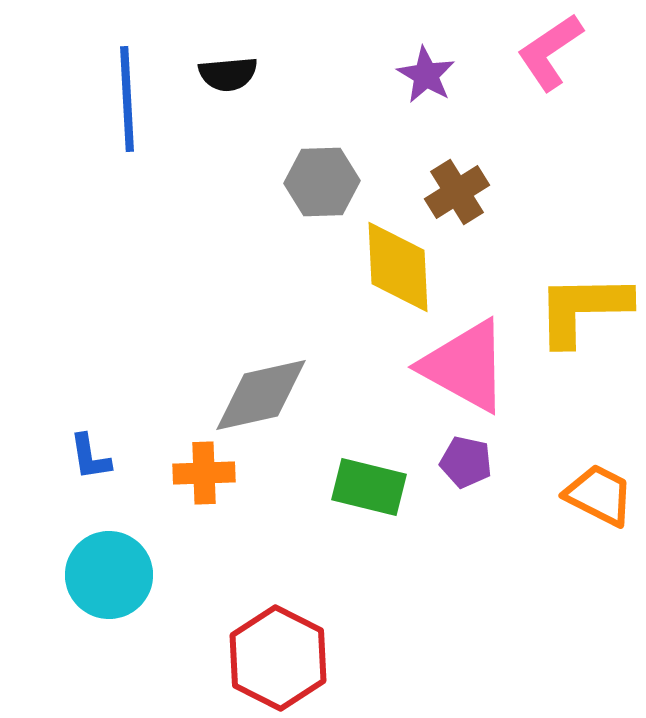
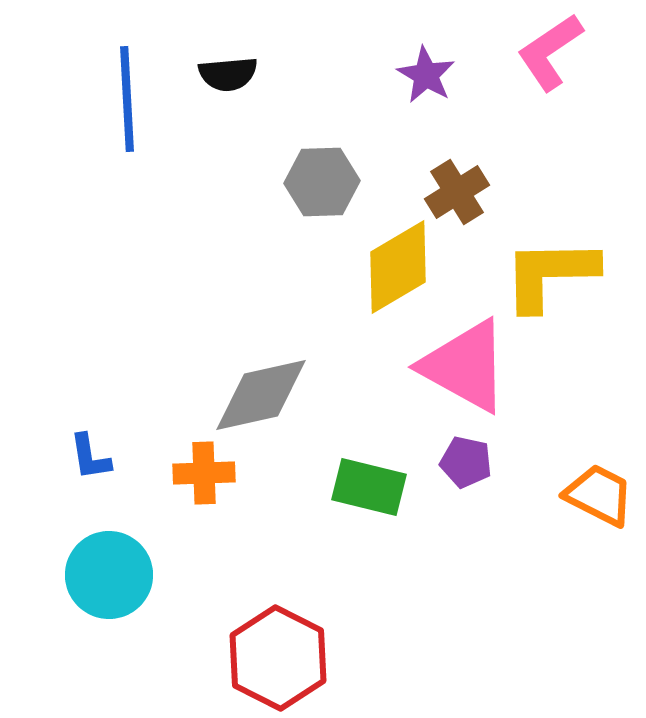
yellow diamond: rotated 62 degrees clockwise
yellow L-shape: moved 33 px left, 35 px up
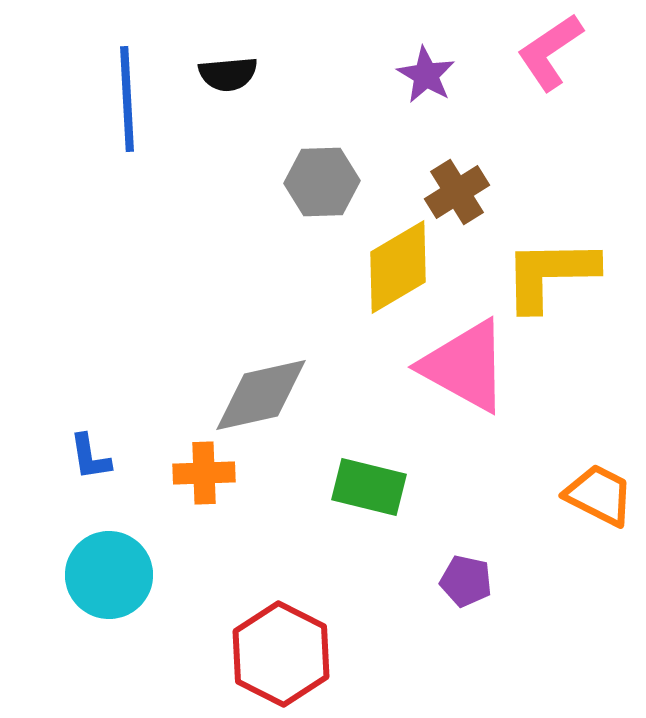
purple pentagon: moved 119 px down
red hexagon: moved 3 px right, 4 px up
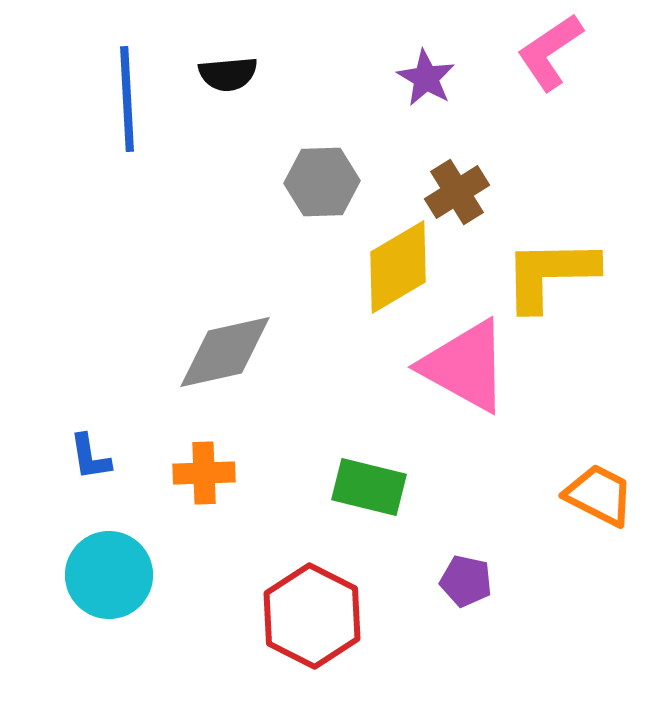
purple star: moved 3 px down
gray diamond: moved 36 px left, 43 px up
red hexagon: moved 31 px right, 38 px up
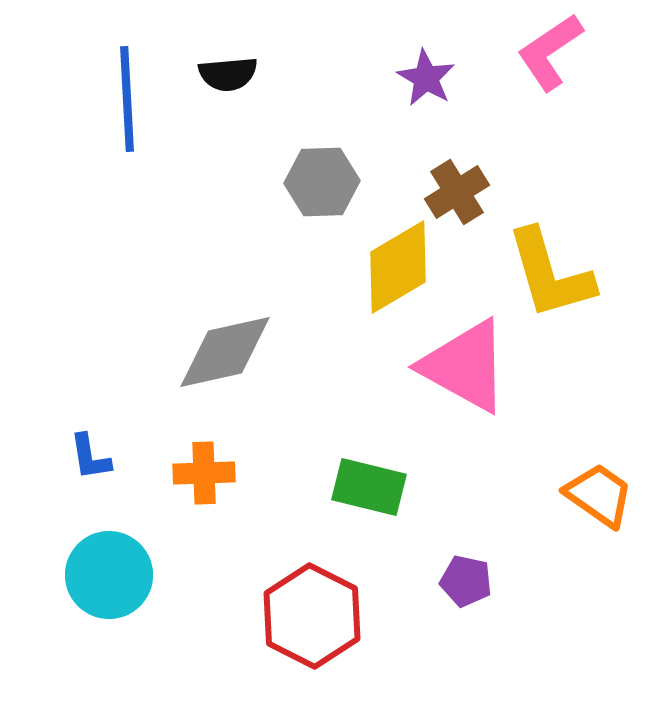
yellow L-shape: rotated 105 degrees counterclockwise
orange trapezoid: rotated 8 degrees clockwise
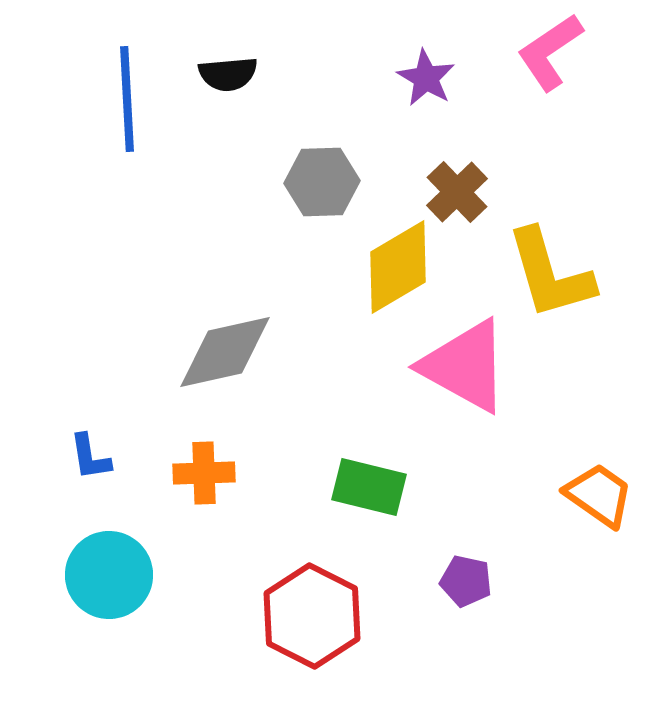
brown cross: rotated 12 degrees counterclockwise
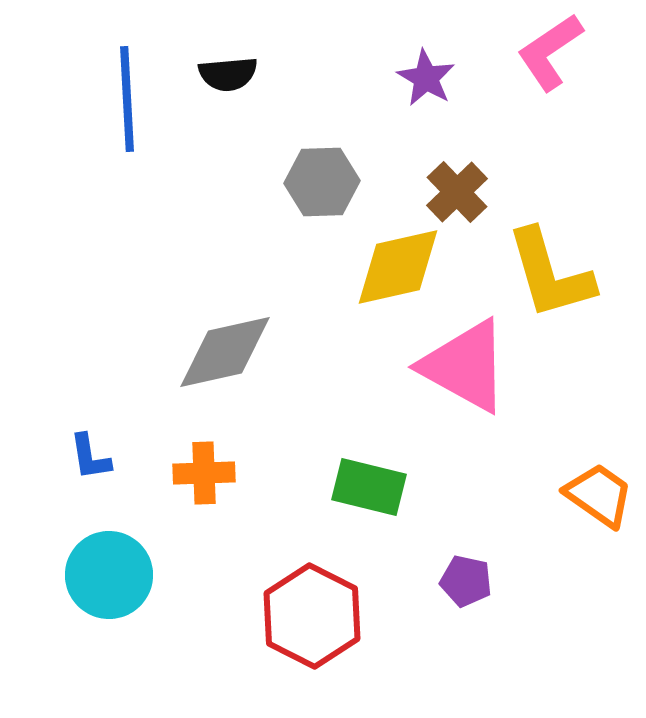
yellow diamond: rotated 18 degrees clockwise
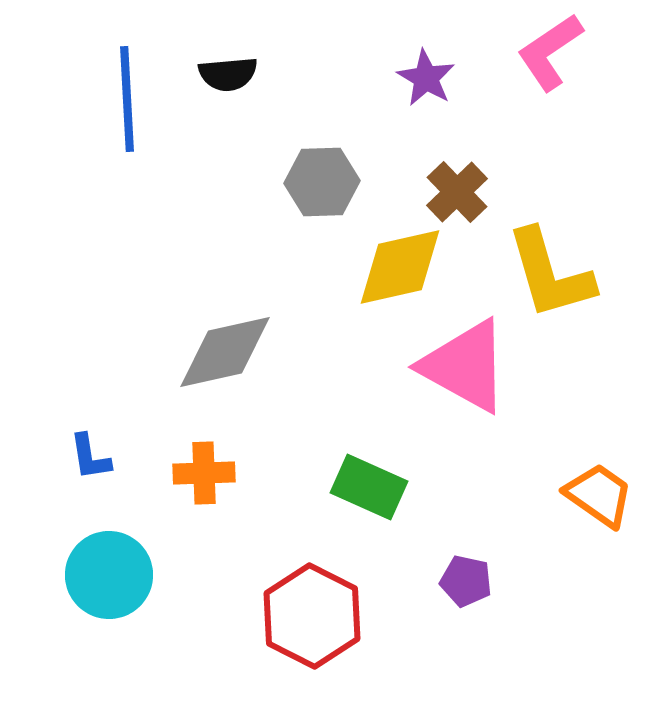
yellow diamond: moved 2 px right
green rectangle: rotated 10 degrees clockwise
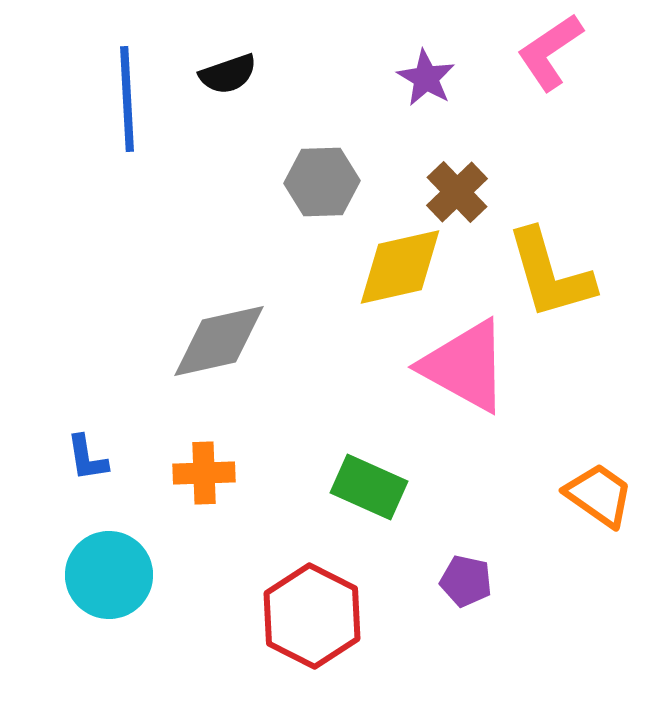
black semicircle: rotated 14 degrees counterclockwise
gray diamond: moved 6 px left, 11 px up
blue L-shape: moved 3 px left, 1 px down
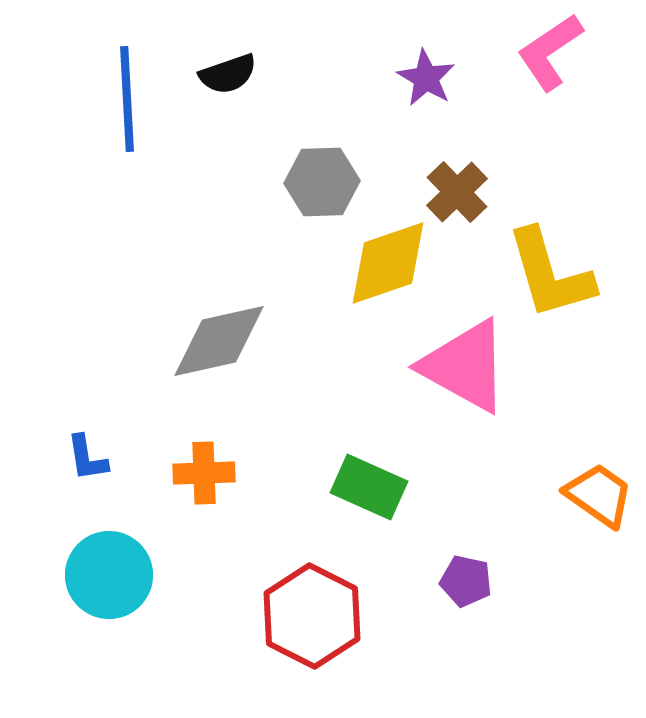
yellow diamond: moved 12 px left, 4 px up; rotated 6 degrees counterclockwise
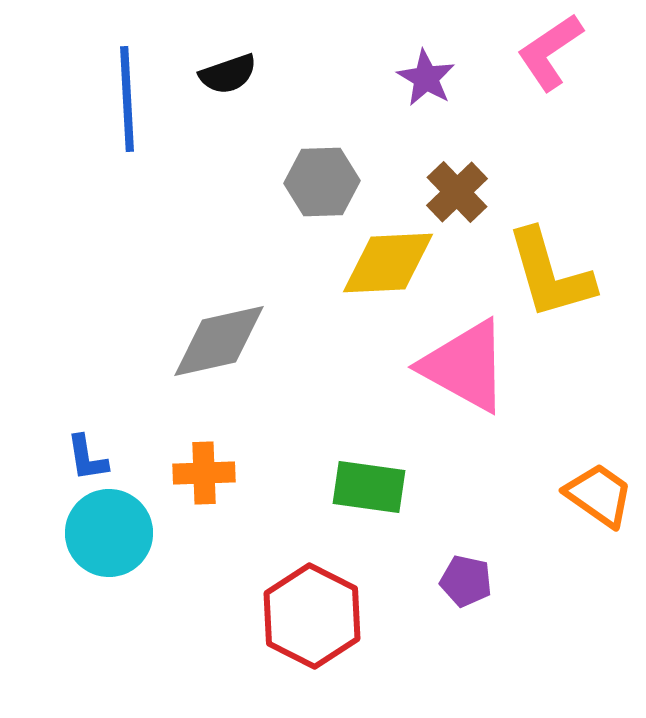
yellow diamond: rotated 16 degrees clockwise
green rectangle: rotated 16 degrees counterclockwise
cyan circle: moved 42 px up
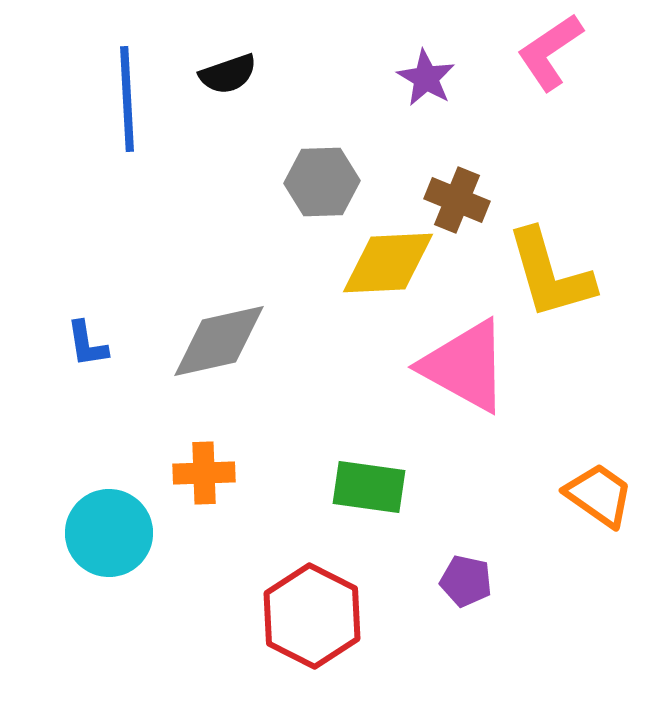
brown cross: moved 8 px down; rotated 24 degrees counterclockwise
blue L-shape: moved 114 px up
